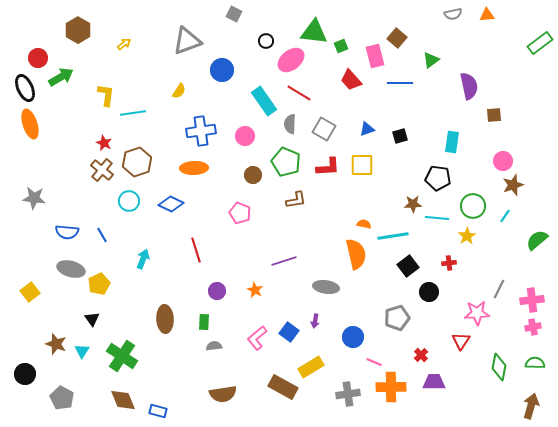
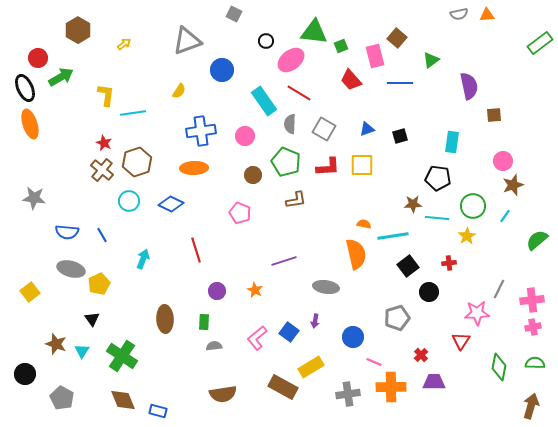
gray semicircle at (453, 14): moved 6 px right
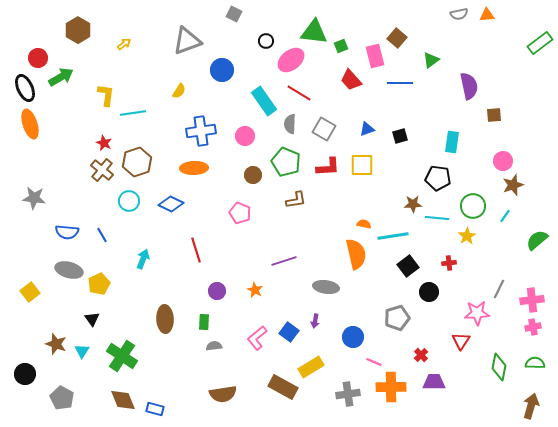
gray ellipse at (71, 269): moved 2 px left, 1 px down
blue rectangle at (158, 411): moved 3 px left, 2 px up
